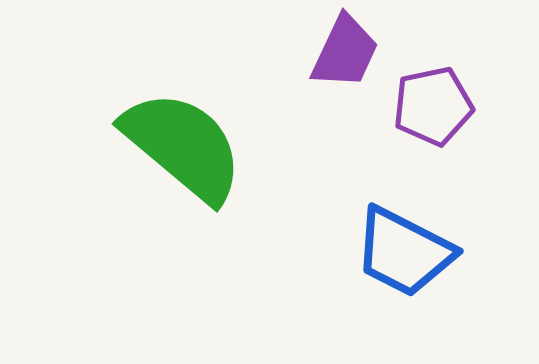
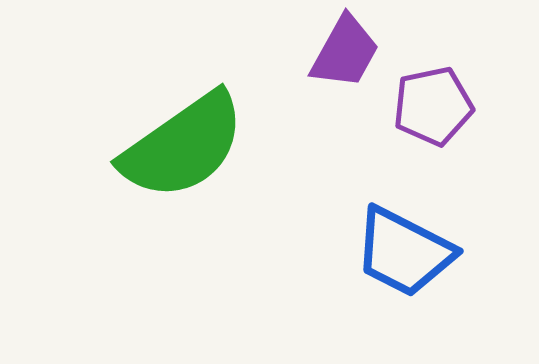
purple trapezoid: rotated 4 degrees clockwise
green semicircle: rotated 105 degrees clockwise
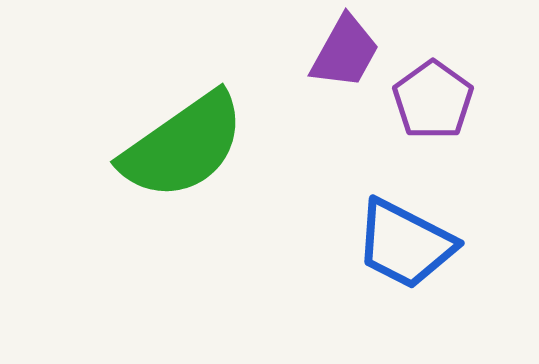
purple pentagon: moved 6 px up; rotated 24 degrees counterclockwise
blue trapezoid: moved 1 px right, 8 px up
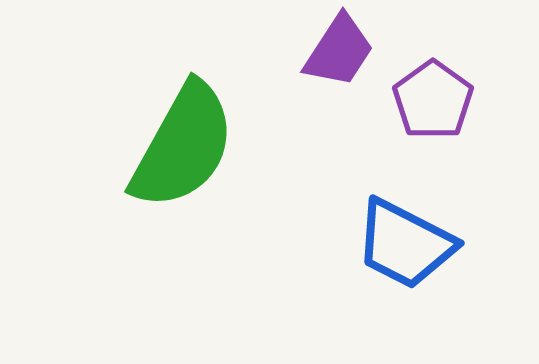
purple trapezoid: moved 6 px left, 1 px up; rotated 4 degrees clockwise
green semicircle: rotated 26 degrees counterclockwise
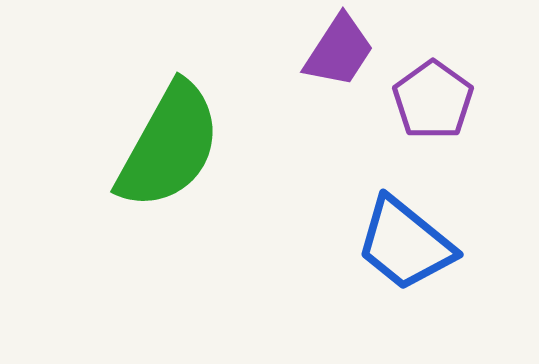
green semicircle: moved 14 px left
blue trapezoid: rotated 12 degrees clockwise
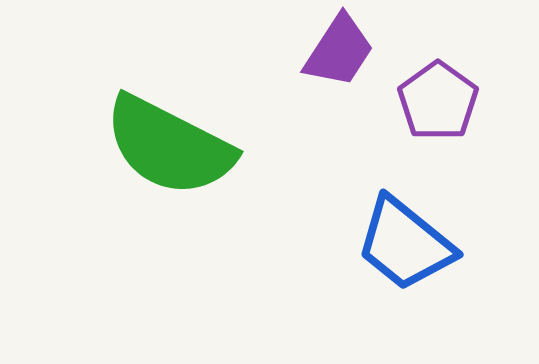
purple pentagon: moved 5 px right, 1 px down
green semicircle: rotated 88 degrees clockwise
